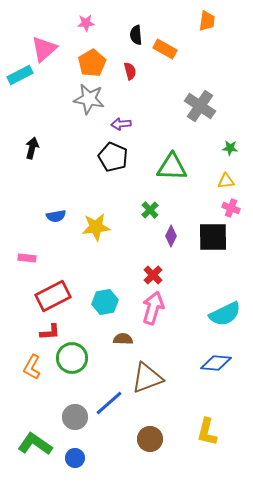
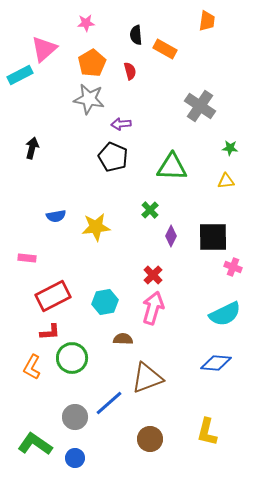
pink cross: moved 2 px right, 59 px down
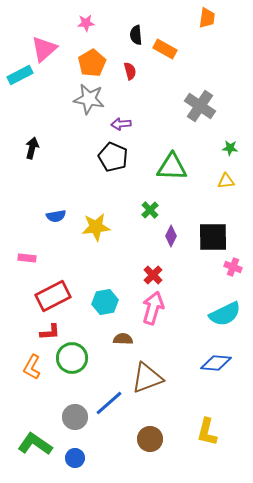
orange trapezoid: moved 3 px up
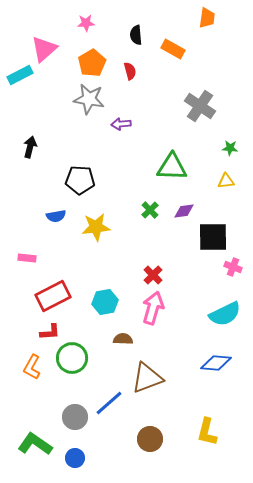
orange rectangle: moved 8 px right
black arrow: moved 2 px left, 1 px up
black pentagon: moved 33 px left, 23 px down; rotated 20 degrees counterclockwise
purple diamond: moved 13 px right, 25 px up; rotated 55 degrees clockwise
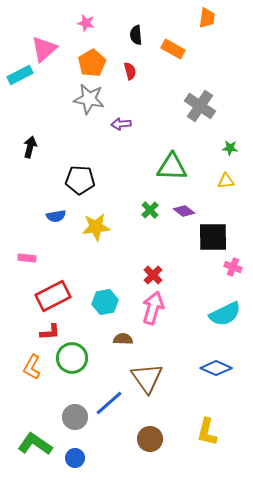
pink star: rotated 18 degrees clockwise
purple diamond: rotated 45 degrees clockwise
blue diamond: moved 5 px down; rotated 20 degrees clockwise
brown triangle: rotated 44 degrees counterclockwise
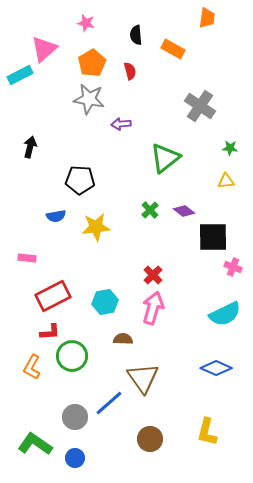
green triangle: moved 7 px left, 9 px up; rotated 40 degrees counterclockwise
green circle: moved 2 px up
brown triangle: moved 4 px left
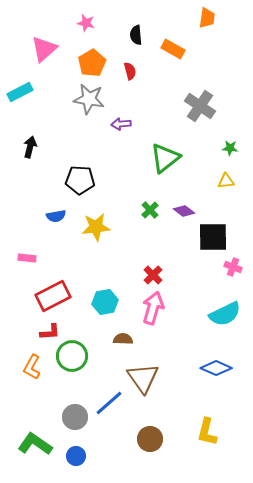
cyan rectangle: moved 17 px down
blue circle: moved 1 px right, 2 px up
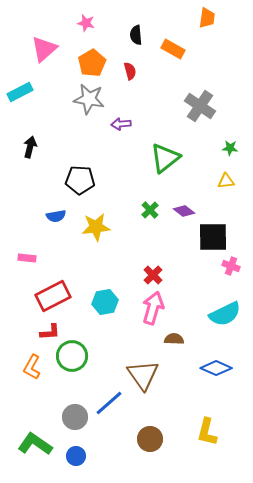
pink cross: moved 2 px left, 1 px up
brown semicircle: moved 51 px right
brown triangle: moved 3 px up
